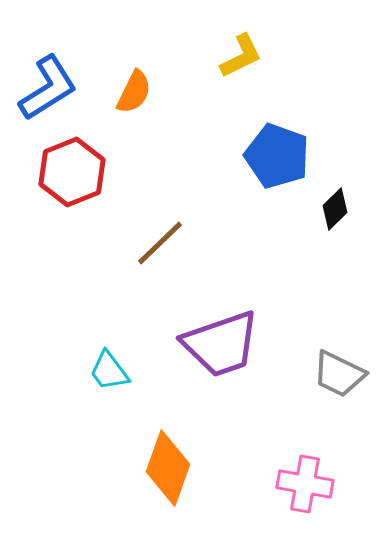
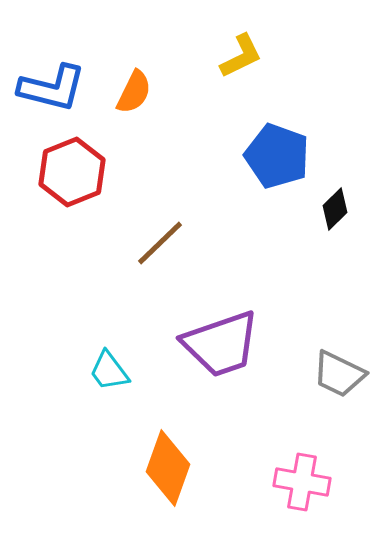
blue L-shape: moved 4 px right; rotated 46 degrees clockwise
pink cross: moved 3 px left, 2 px up
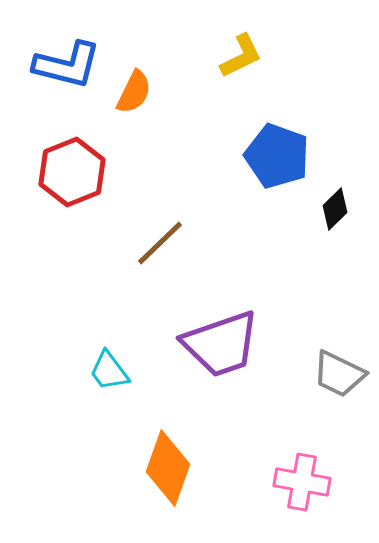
blue L-shape: moved 15 px right, 23 px up
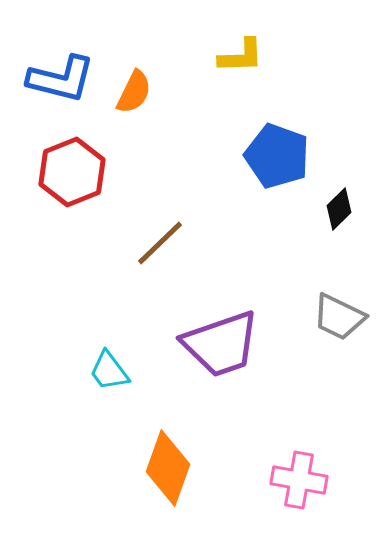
yellow L-shape: rotated 24 degrees clockwise
blue L-shape: moved 6 px left, 14 px down
black diamond: moved 4 px right
gray trapezoid: moved 57 px up
pink cross: moved 3 px left, 2 px up
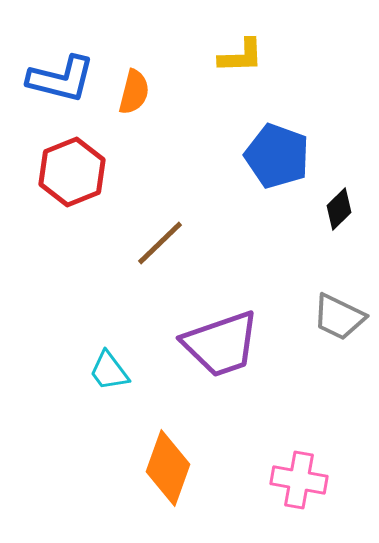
orange semicircle: rotated 12 degrees counterclockwise
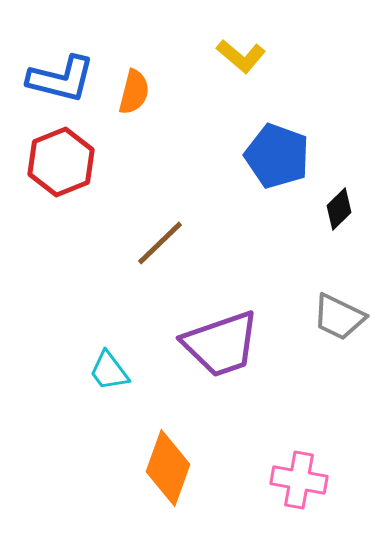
yellow L-shape: rotated 42 degrees clockwise
red hexagon: moved 11 px left, 10 px up
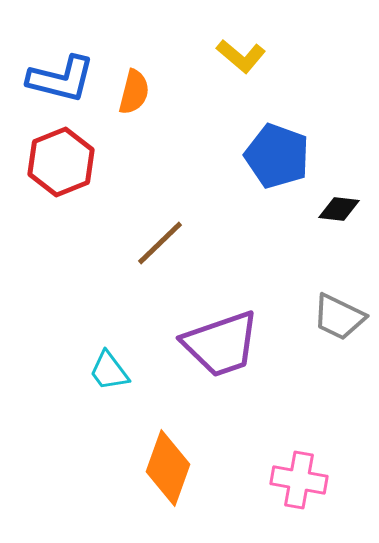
black diamond: rotated 51 degrees clockwise
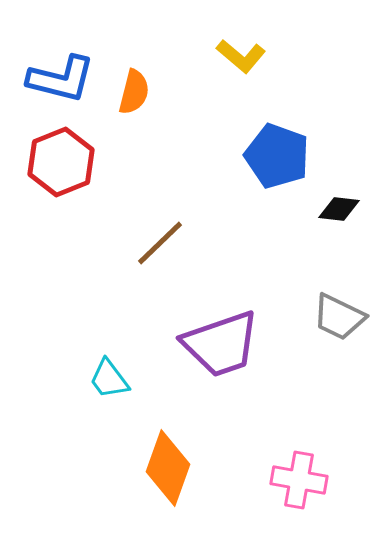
cyan trapezoid: moved 8 px down
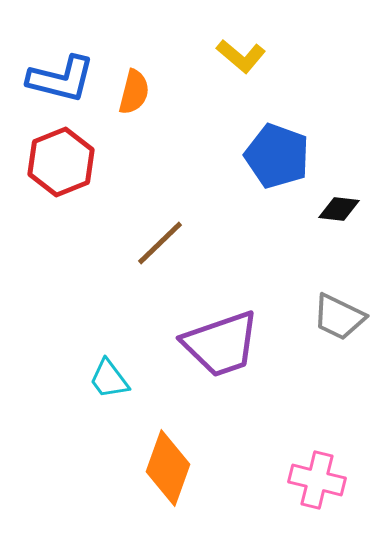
pink cross: moved 18 px right; rotated 4 degrees clockwise
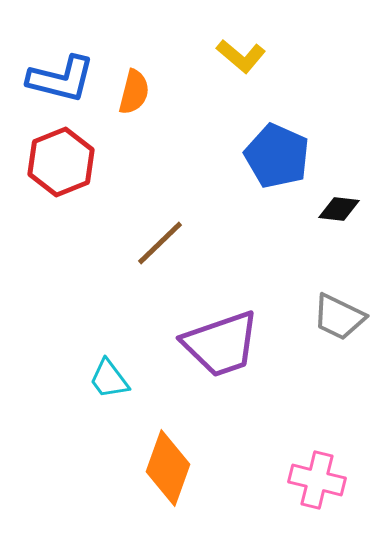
blue pentagon: rotated 4 degrees clockwise
